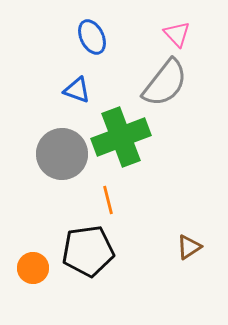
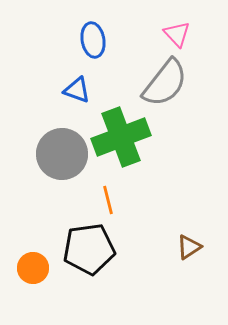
blue ellipse: moved 1 px right, 3 px down; rotated 16 degrees clockwise
black pentagon: moved 1 px right, 2 px up
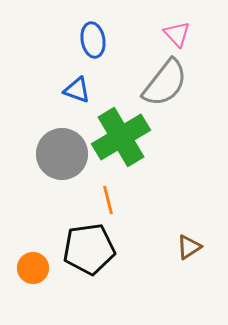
green cross: rotated 10 degrees counterclockwise
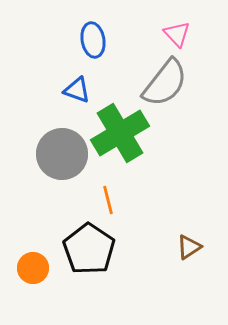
green cross: moved 1 px left, 4 px up
black pentagon: rotated 30 degrees counterclockwise
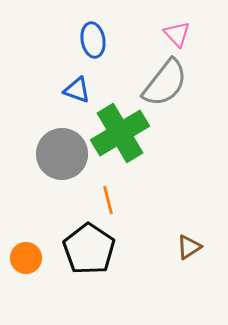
orange circle: moved 7 px left, 10 px up
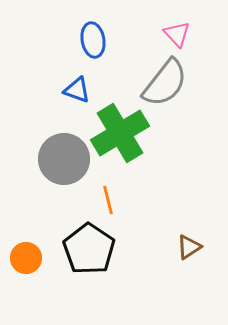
gray circle: moved 2 px right, 5 px down
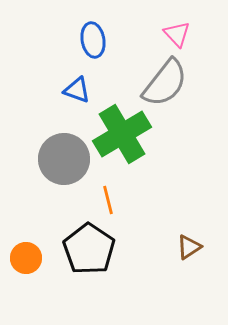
green cross: moved 2 px right, 1 px down
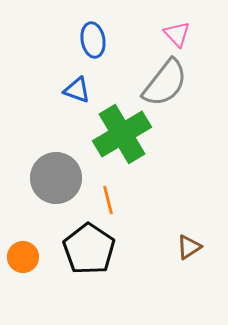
gray circle: moved 8 px left, 19 px down
orange circle: moved 3 px left, 1 px up
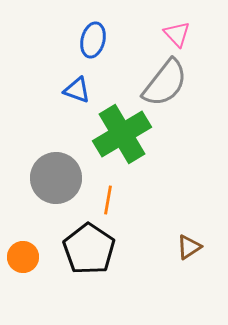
blue ellipse: rotated 24 degrees clockwise
orange line: rotated 24 degrees clockwise
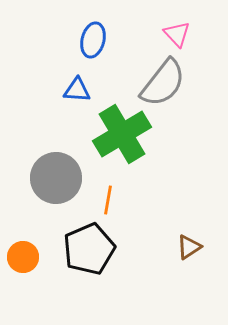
gray semicircle: moved 2 px left
blue triangle: rotated 16 degrees counterclockwise
black pentagon: rotated 15 degrees clockwise
